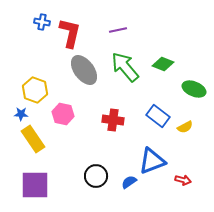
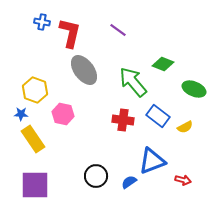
purple line: rotated 48 degrees clockwise
green arrow: moved 8 px right, 15 px down
red cross: moved 10 px right
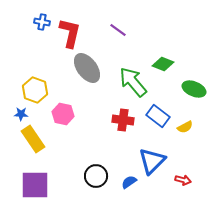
gray ellipse: moved 3 px right, 2 px up
blue triangle: rotated 24 degrees counterclockwise
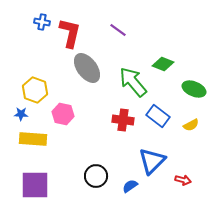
yellow semicircle: moved 6 px right, 2 px up
yellow rectangle: rotated 52 degrees counterclockwise
blue semicircle: moved 1 px right, 4 px down
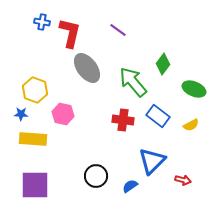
green diamond: rotated 75 degrees counterclockwise
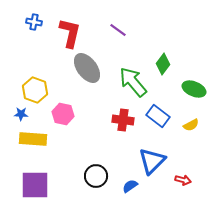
blue cross: moved 8 px left
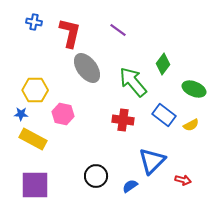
yellow hexagon: rotated 20 degrees counterclockwise
blue rectangle: moved 6 px right, 1 px up
yellow rectangle: rotated 24 degrees clockwise
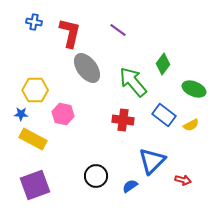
purple square: rotated 20 degrees counterclockwise
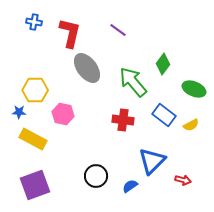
blue star: moved 2 px left, 2 px up
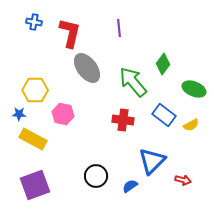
purple line: moved 1 px right, 2 px up; rotated 48 degrees clockwise
blue star: moved 2 px down
